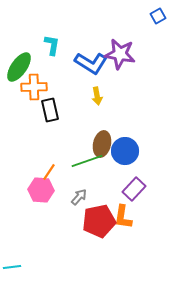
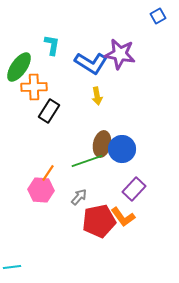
black rectangle: moved 1 px left, 1 px down; rotated 45 degrees clockwise
blue circle: moved 3 px left, 2 px up
orange line: moved 1 px left, 1 px down
orange L-shape: rotated 45 degrees counterclockwise
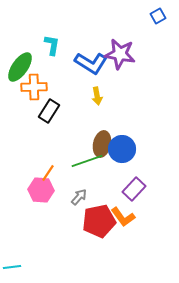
green ellipse: moved 1 px right
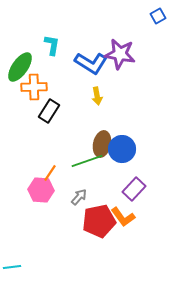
orange line: moved 2 px right
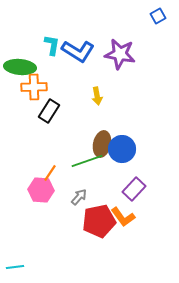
blue L-shape: moved 13 px left, 12 px up
green ellipse: rotated 60 degrees clockwise
cyan line: moved 3 px right
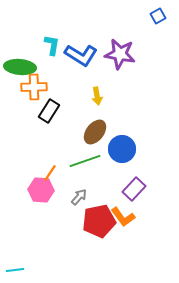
blue L-shape: moved 3 px right, 4 px down
brown ellipse: moved 7 px left, 12 px up; rotated 25 degrees clockwise
green line: moved 2 px left
cyan line: moved 3 px down
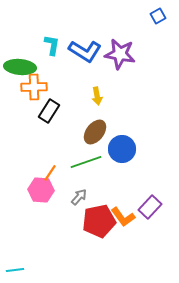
blue L-shape: moved 4 px right, 4 px up
green line: moved 1 px right, 1 px down
purple rectangle: moved 16 px right, 18 px down
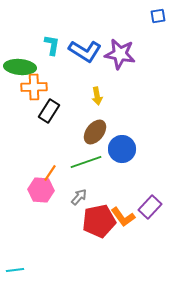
blue square: rotated 21 degrees clockwise
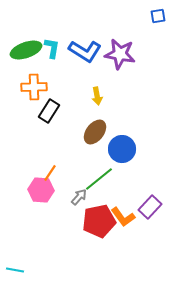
cyan L-shape: moved 3 px down
green ellipse: moved 6 px right, 17 px up; rotated 24 degrees counterclockwise
green line: moved 13 px right, 17 px down; rotated 20 degrees counterclockwise
cyan line: rotated 18 degrees clockwise
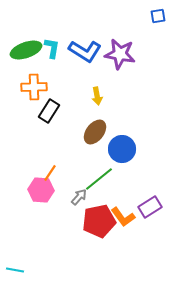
purple rectangle: rotated 15 degrees clockwise
